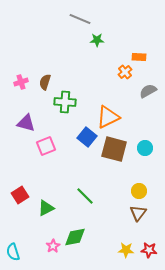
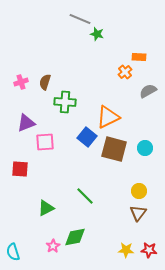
green star: moved 6 px up; rotated 16 degrees clockwise
purple triangle: rotated 36 degrees counterclockwise
pink square: moved 1 px left, 4 px up; rotated 18 degrees clockwise
red square: moved 26 px up; rotated 36 degrees clockwise
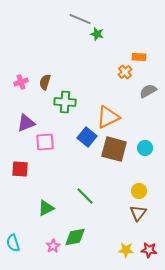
cyan semicircle: moved 9 px up
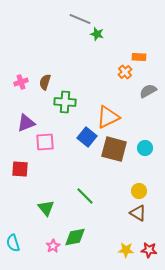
green triangle: rotated 42 degrees counterclockwise
brown triangle: rotated 36 degrees counterclockwise
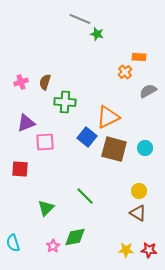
green triangle: rotated 24 degrees clockwise
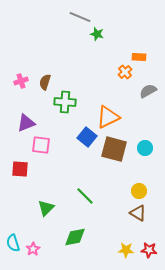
gray line: moved 2 px up
pink cross: moved 1 px up
pink square: moved 4 px left, 3 px down; rotated 12 degrees clockwise
pink star: moved 20 px left, 3 px down
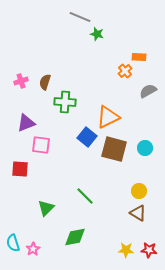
orange cross: moved 1 px up
